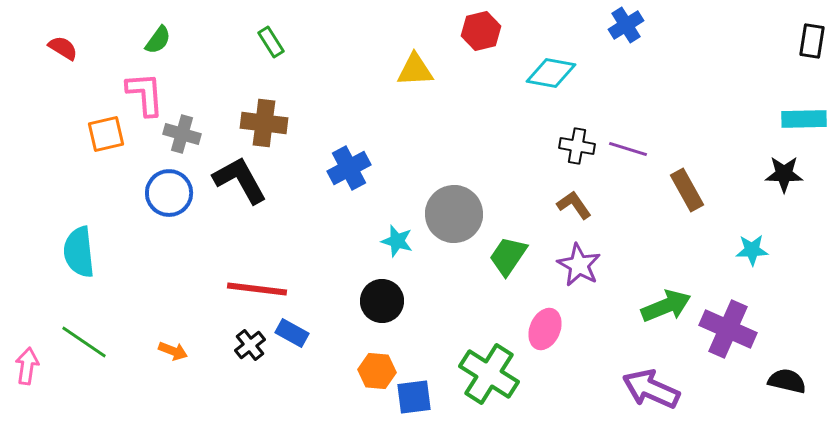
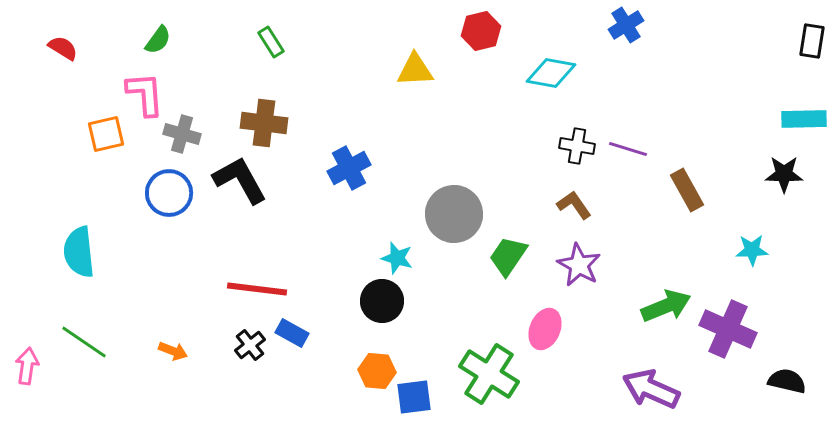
cyan star at (397, 241): moved 17 px down
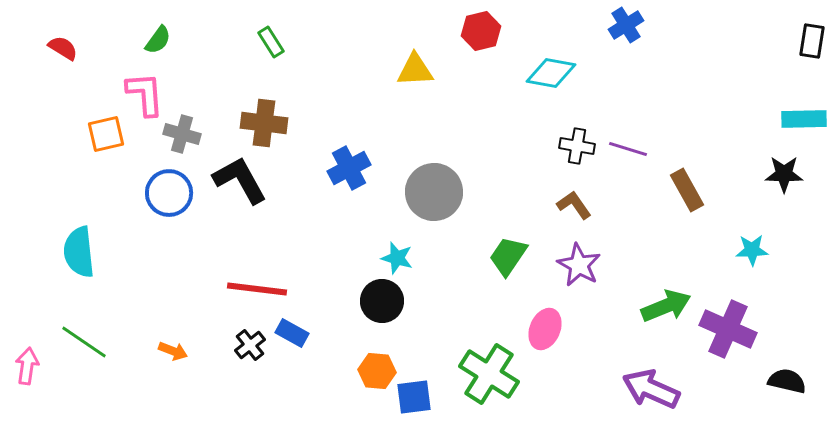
gray circle at (454, 214): moved 20 px left, 22 px up
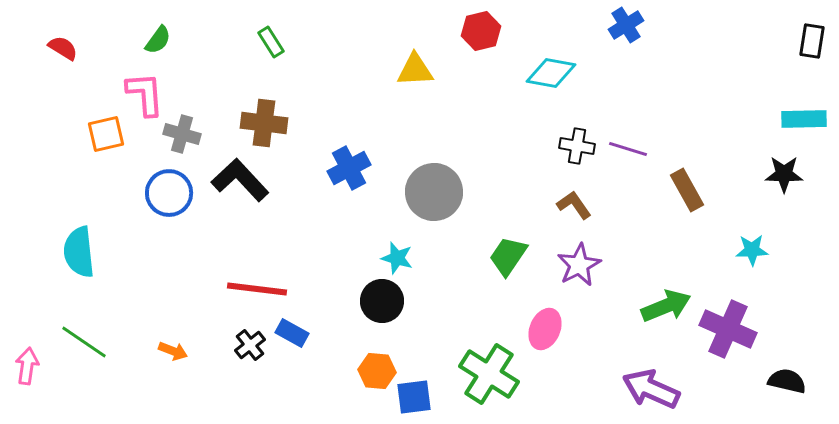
black L-shape at (240, 180): rotated 14 degrees counterclockwise
purple star at (579, 265): rotated 15 degrees clockwise
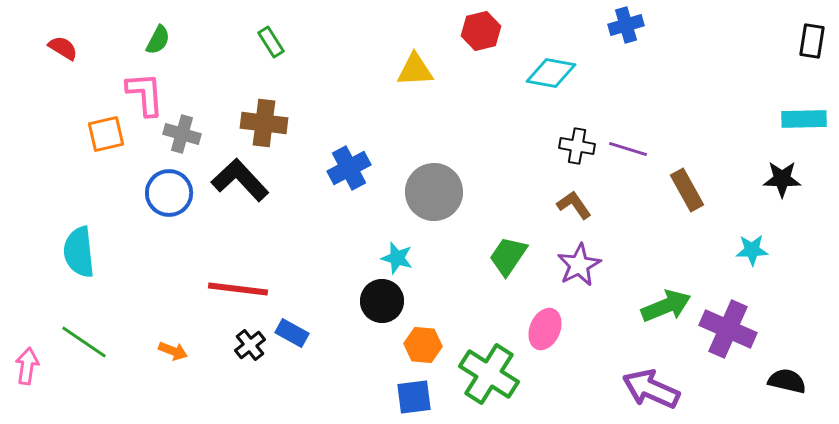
blue cross at (626, 25): rotated 16 degrees clockwise
green semicircle at (158, 40): rotated 8 degrees counterclockwise
black star at (784, 174): moved 2 px left, 5 px down
red line at (257, 289): moved 19 px left
orange hexagon at (377, 371): moved 46 px right, 26 px up
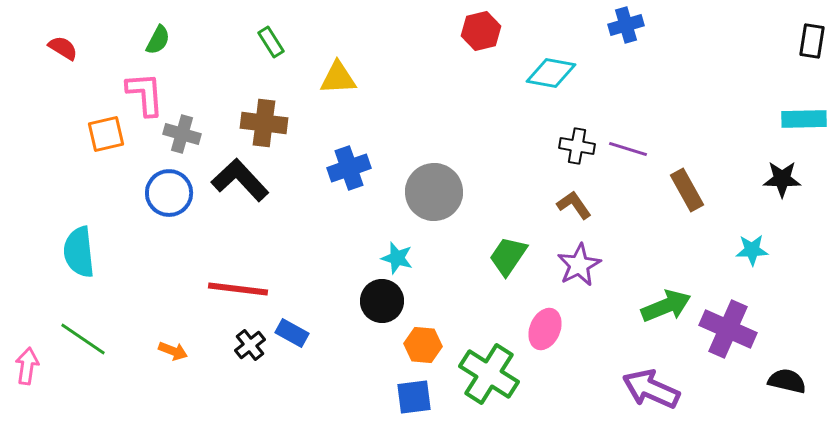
yellow triangle at (415, 70): moved 77 px left, 8 px down
blue cross at (349, 168): rotated 9 degrees clockwise
green line at (84, 342): moved 1 px left, 3 px up
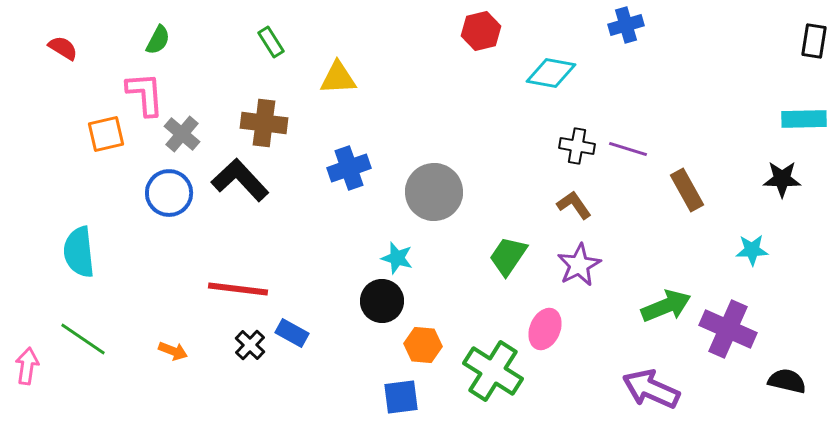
black rectangle at (812, 41): moved 2 px right
gray cross at (182, 134): rotated 24 degrees clockwise
black cross at (250, 345): rotated 8 degrees counterclockwise
green cross at (489, 374): moved 4 px right, 3 px up
blue square at (414, 397): moved 13 px left
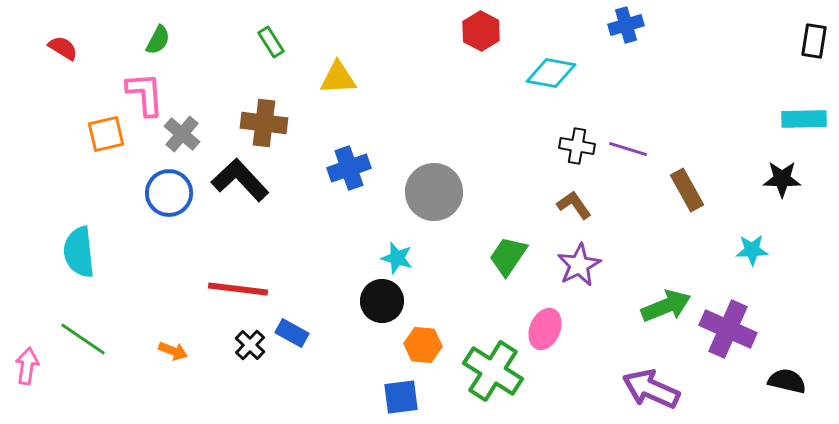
red hexagon at (481, 31): rotated 18 degrees counterclockwise
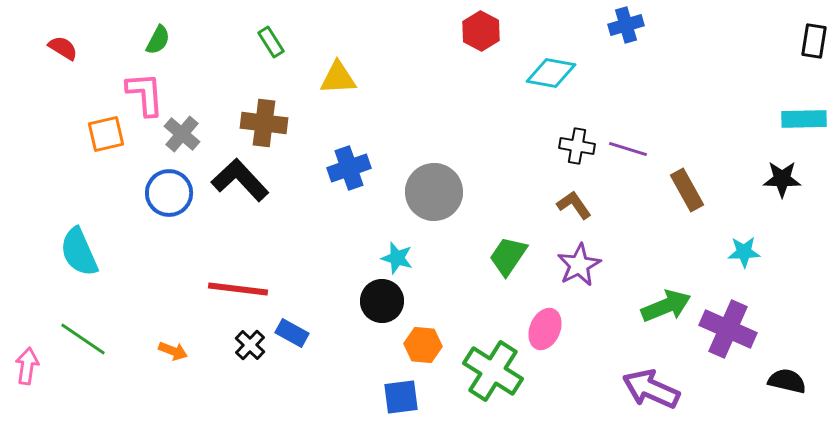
cyan star at (752, 250): moved 8 px left, 2 px down
cyan semicircle at (79, 252): rotated 18 degrees counterclockwise
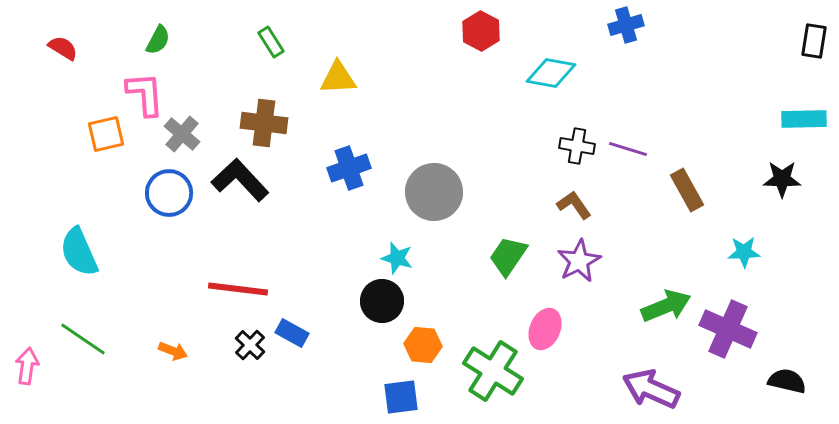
purple star at (579, 265): moved 4 px up
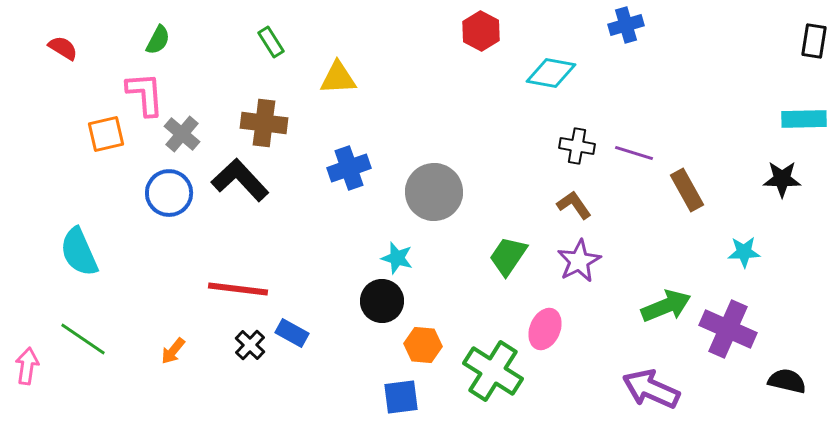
purple line at (628, 149): moved 6 px right, 4 px down
orange arrow at (173, 351): rotated 108 degrees clockwise
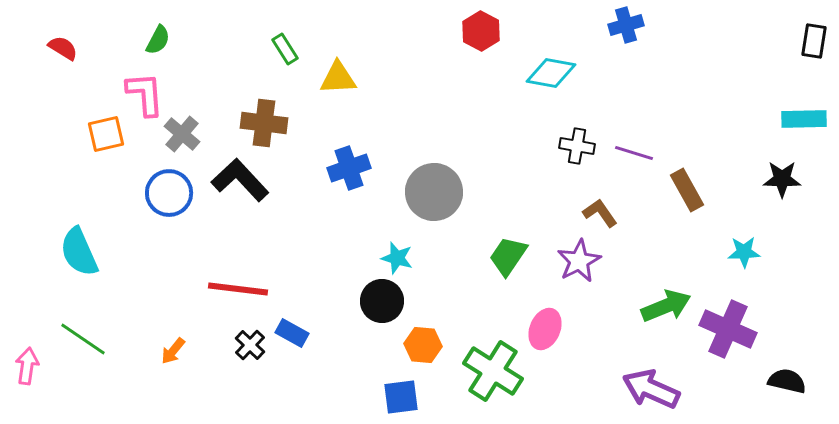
green rectangle at (271, 42): moved 14 px right, 7 px down
brown L-shape at (574, 205): moved 26 px right, 8 px down
